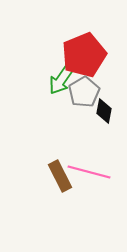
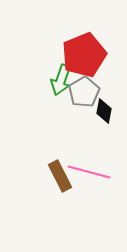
green arrow: rotated 16 degrees counterclockwise
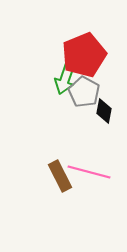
green arrow: moved 4 px right, 1 px up
gray pentagon: rotated 12 degrees counterclockwise
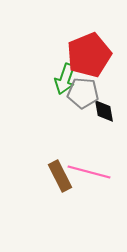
red pentagon: moved 5 px right
gray pentagon: moved 1 px left, 1 px down; rotated 24 degrees counterclockwise
black diamond: rotated 20 degrees counterclockwise
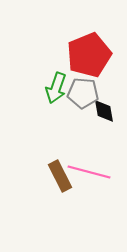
green arrow: moved 9 px left, 9 px down
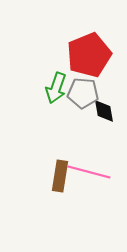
brown rectangle: rotated 36 degrees clockwise
